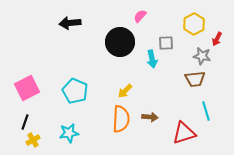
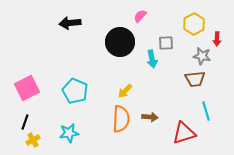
red arrow: rotated 24 degrees counterclockwise
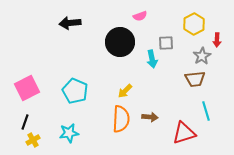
pink semicircle: rotated 152 degrees counterclockwise
red arrow: moved 1 px down
gray star: rotated 30 degrees clockwise
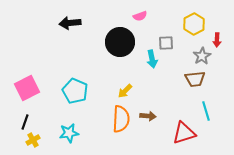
brown arrow: moved 2 px left, 1 px up
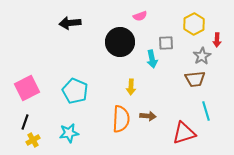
yellow arrow: moved 6 px right, 4 px up; rotated 42 degrees counterclockwise
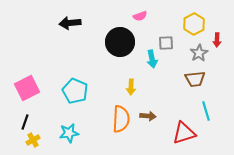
gray star: moved 3 px left, 3 px up
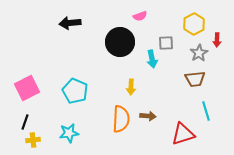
red triangle: moved 1 px left, 1 px down
yellow cross: rotated 24 degrees clockwise
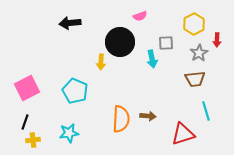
yellow arrow: moved 30 px left, 25 px up
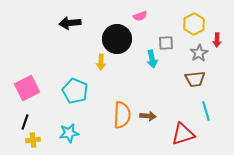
black circle: moved 3 px left, 3 px up
orange semicircle: moved 1 px right, 4 px up
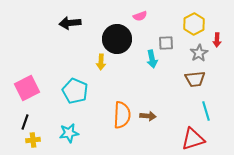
red triangle: moved 10 px right, 5 px down
